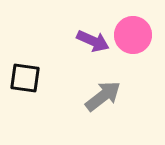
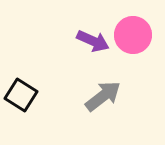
black square: moved 4 px left, 17 px down; rotated 24 degrees clockwise
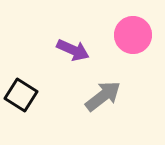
purple arrow: moved 20 px left, 9 px down
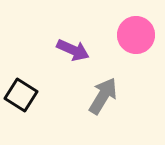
pink circle: moved 3 px right
gray arrow: rotated 21 degrees counterclockwise
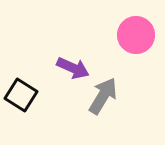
purple arrow: moved 18 px down
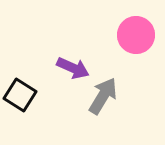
black square: moved 1 px left
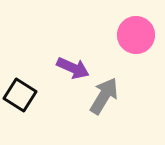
gray arrow: moved 1 px right
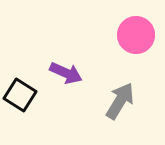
purple arrow: moved 7 px left, 5 px down
gray arrow: moved 16 px right, 5 px down
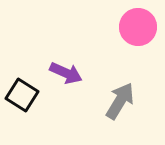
pink circle: moved 2 px right, 8 px up
black square: moved 2 px right
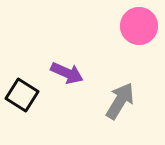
pink circle: moved 1 px right, 1 px up
purple arrow: moved 1 px right
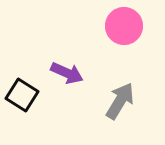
pink circle: moved 15 px left
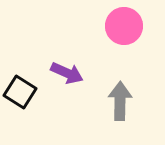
black square: moved 2 px left, 3 px up
gray arrow: rotated 30 degrees counterclockwise
